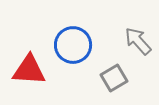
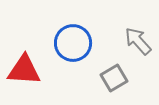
blue circle: moved 2 px up
red triangle: moved 5 px left
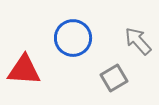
blue circle: moved 5 px up
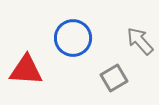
gray arrow: moved 2 px right
red triangle: moved 2 px right
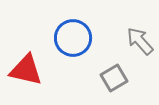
red triangle: rotated 9 degrees clockwise
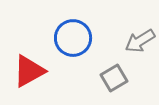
gray arrow: rotated 80 degrees counterclockwise
red triangle: moved 3 px right, 1 px down; rotated 42 degrees counterclockwise
